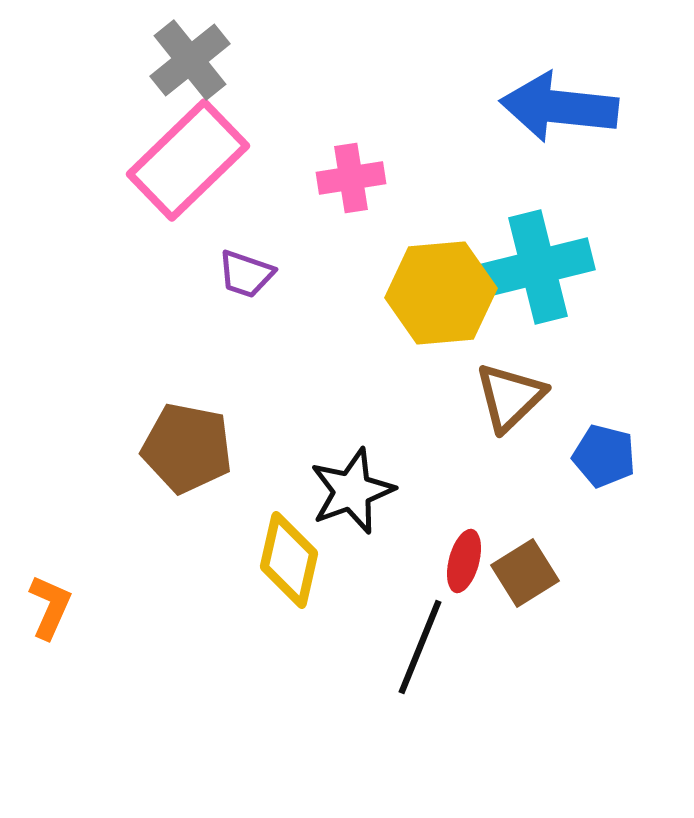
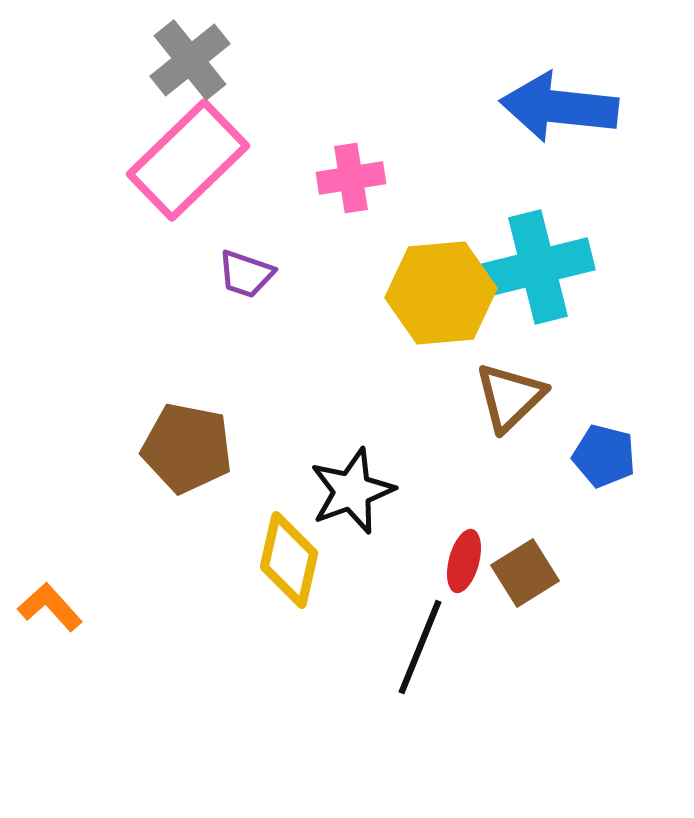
orange L-shape: rotated 66 degrees counterclockwise
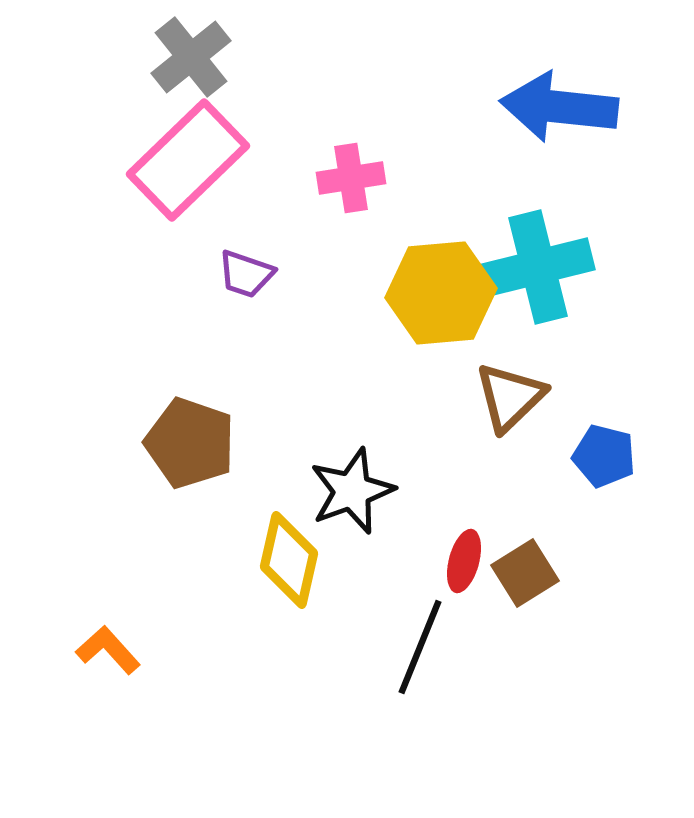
gray cross: moved 1 px right, 3 px up
brown pentagon: moved 3 px right, 5 px up; rotated 8 degrees clockwise
orange L-shape: moved 58 px right, 43 px down
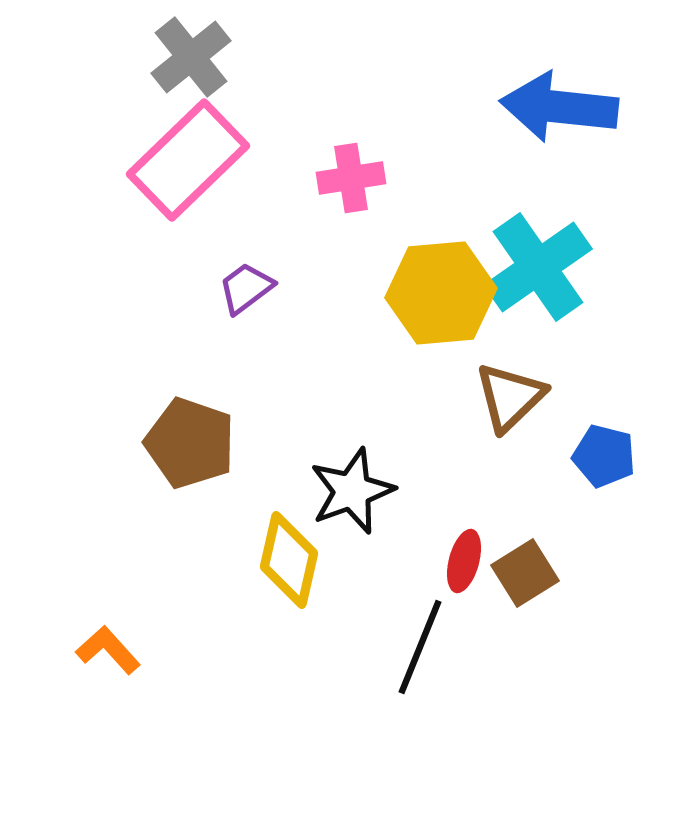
cyan cross: rotated 21 degrees counterclockwise
purple trapezoid: moved 14 px down; rotated 124 degrees clockwise
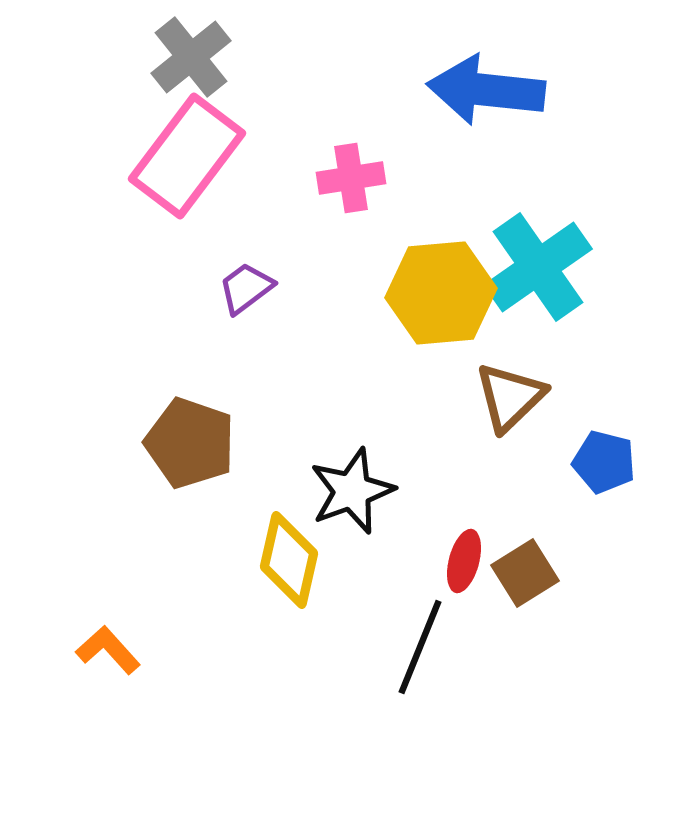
blue arrow: moved 73 px left, 17 px up
pink rectangle: moved 1 px left, 4 px up; rotated 9 degrees counterclockwise
blue pentagon: moved 6 px down
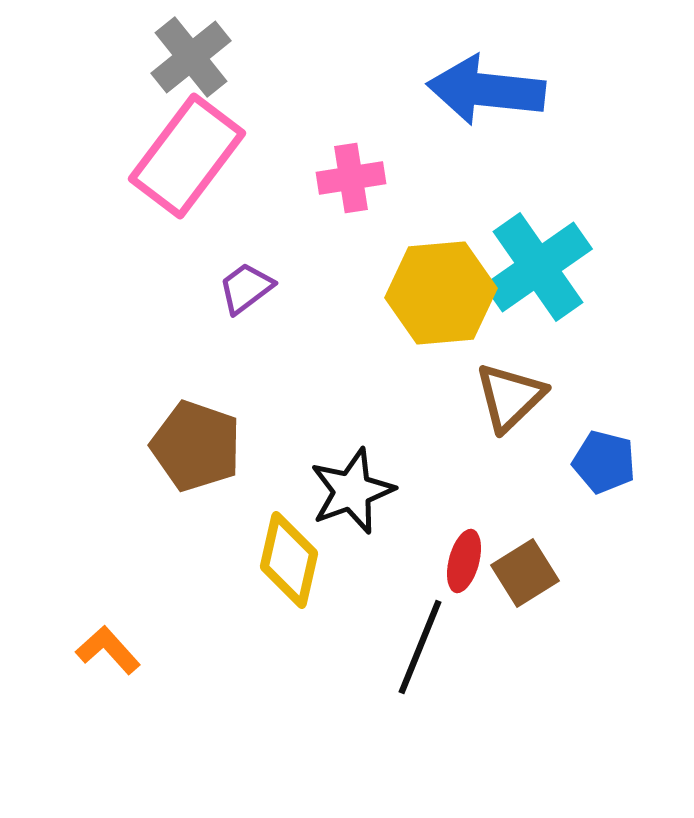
brown pentagon: moved 6 px right, 3 px down
